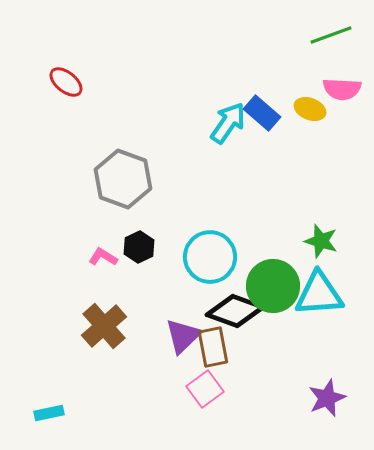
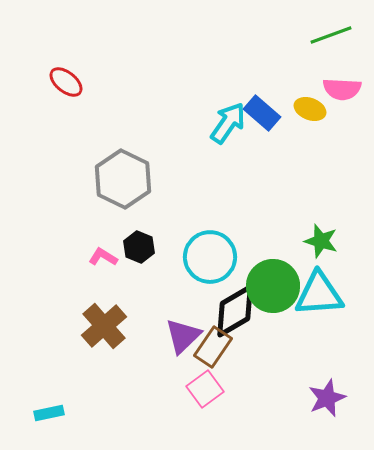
gray hexagon: rotated 6 degrees clockwise
black hexagon: rotated 12 degrees counterclockwise
black diamond: rotated 50 degrees counterclockwise
brown rectangle: rotated 45 degrees clockwise
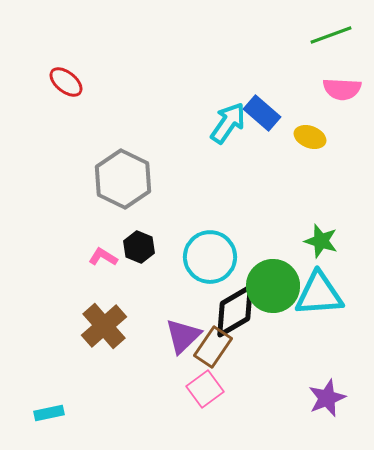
yellow ellipse: moved 28 px down
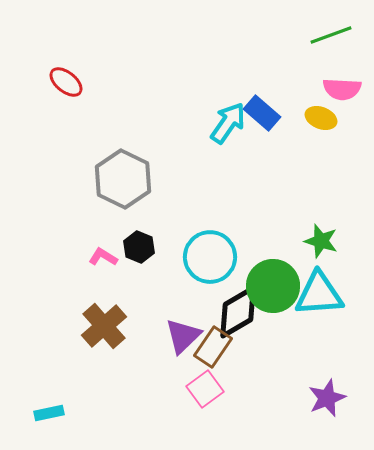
yellow ellipse: moved 11 px right, 19 px up
black diamond: moved 3 px right, 1 px down
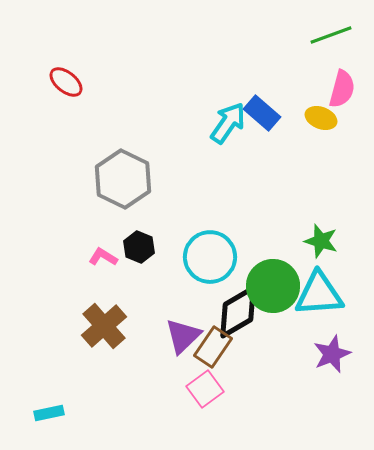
pink semicircle: rotated 78 degrees counterclockwise
purple star: moved 5 px right, 44 px up
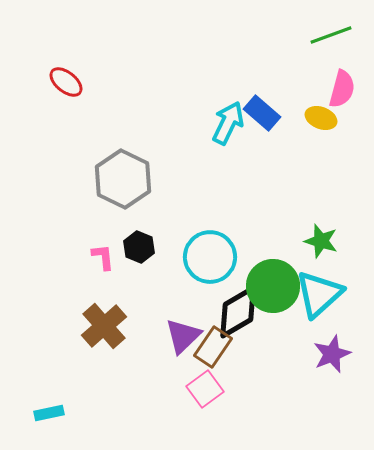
cyan arrow: rotated 9 degrees counterclockwise
pink L-shape: rotated 52 degrees clockwise
cyan triangle: rotated 38 degrees counterclockwise
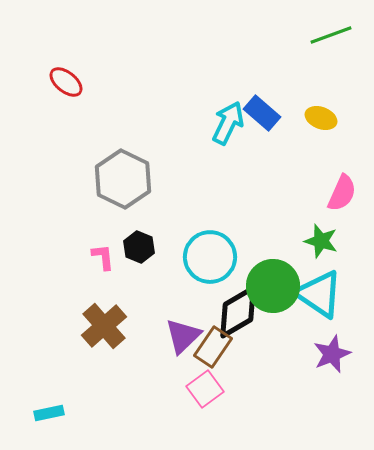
pink semicircle: moved 104 px down; rotated 9 degrees clockwise
cyan triangle: rotated 44 degrees counterclockwise
